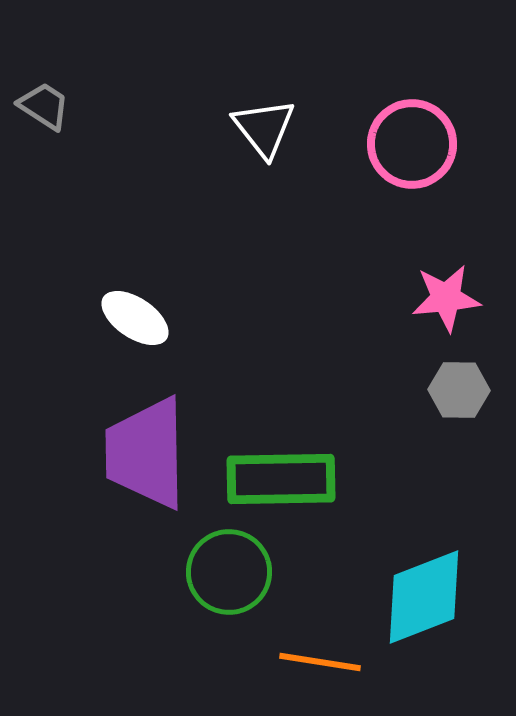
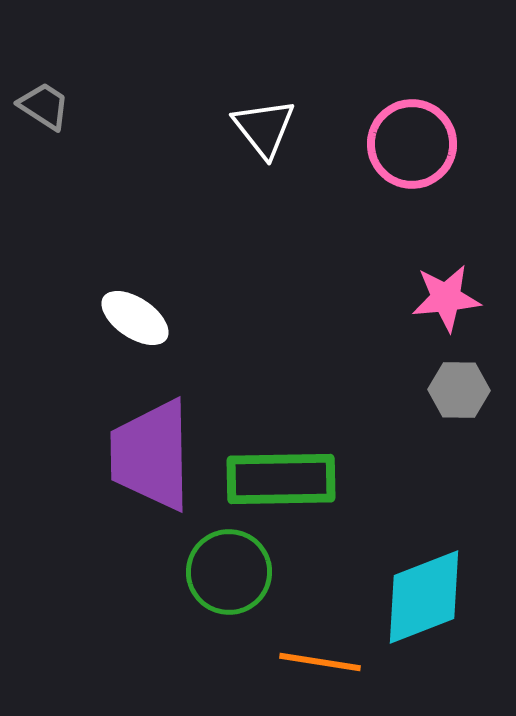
purple trapezoid: moved 5 px right, 2 px down
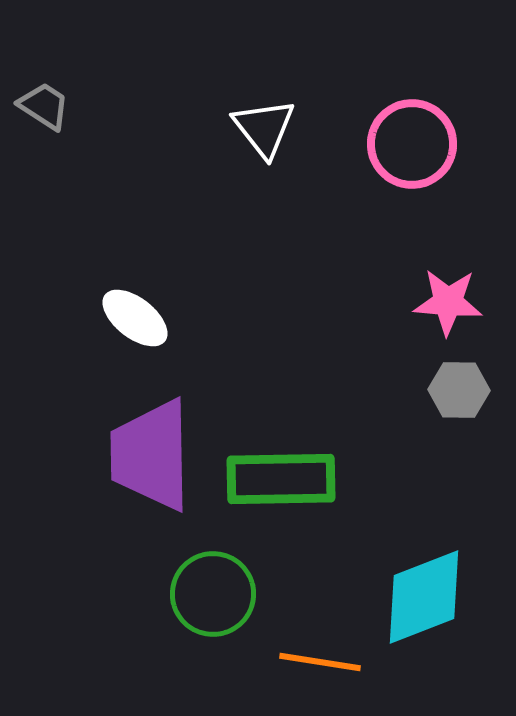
pink star: moved 2 px right, 4 px down; rotated 10 degrees clockwise
white ellipse: rotated 4 degrees clockwise
green circle: moved 16 px left, 22 px down
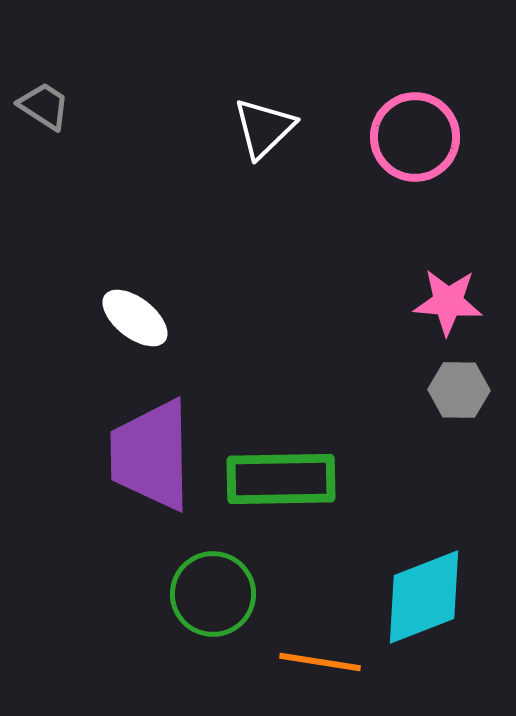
white triangle: rotated 24 degrees clockwise
pink circle: moved 3 px right, 7 px up
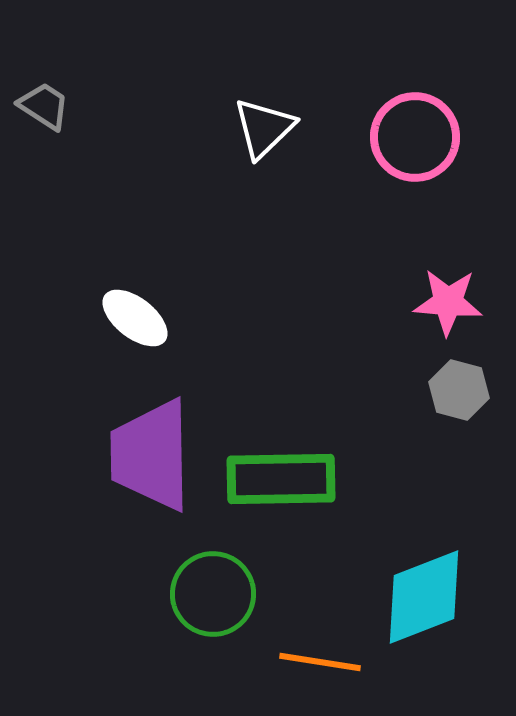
gray hexagon: rotated 14 degrees clockwise
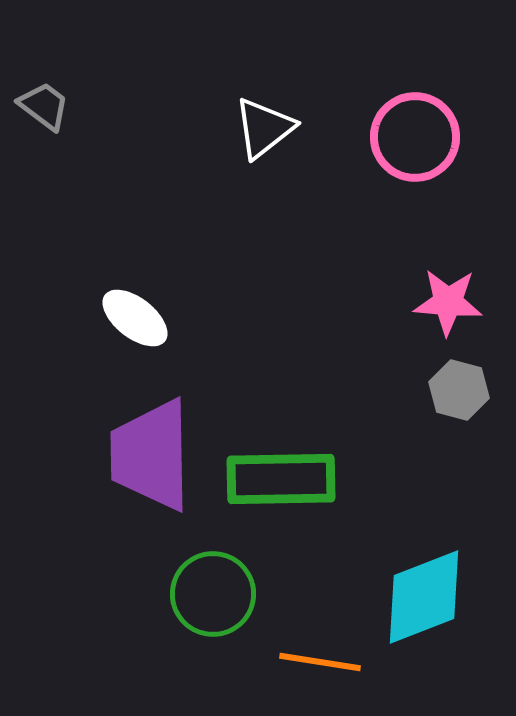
gray trapezoid: rotated 4 degrees clockwise
white triangle: rotated 6 degrees clockwise
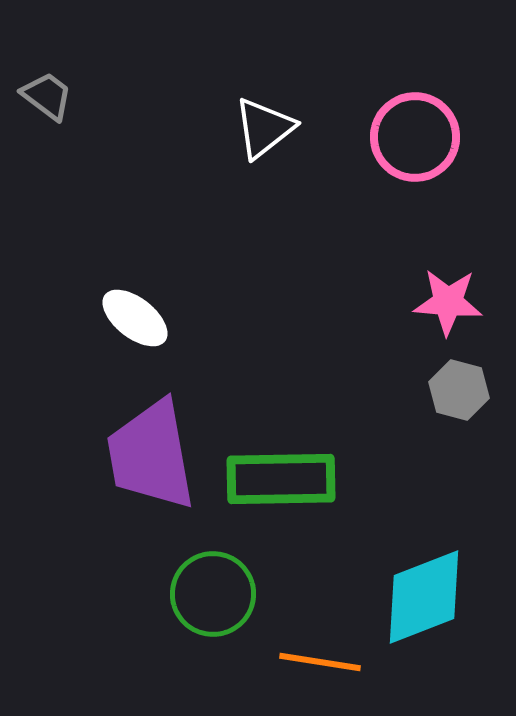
gray trapezoid: moved 3 px right, 10 px up
purple trapezoid: rotated 9 degrees counterclockwise
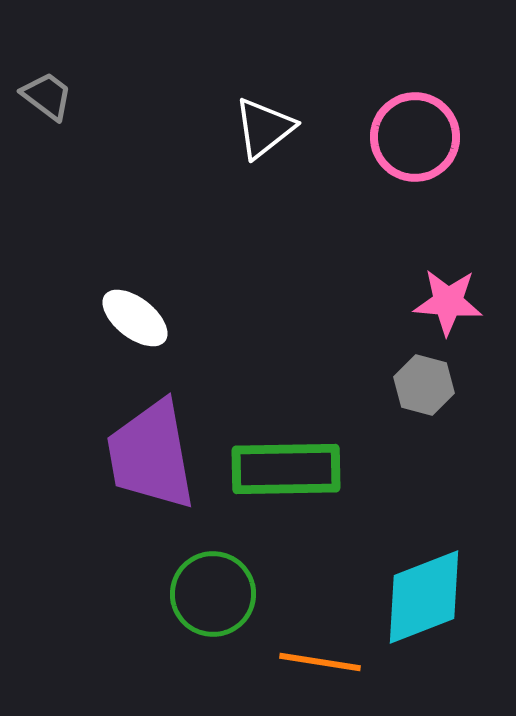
gray hexagon: moved 35 px left, 5 px up
green rectangle: moved 5 px right, 10 px up
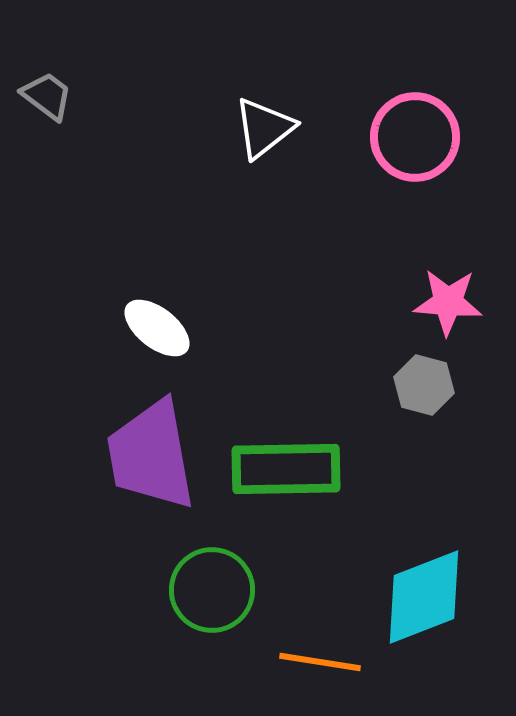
white ellipse: moved 22 px right, 10 px down
green circle: moved 1 px left, 4 px up
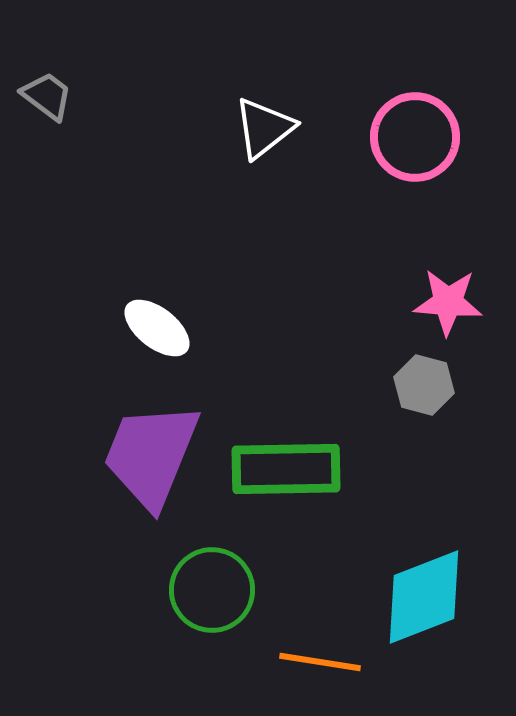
purple trapezoid: rotated 32 degrees clockwise
